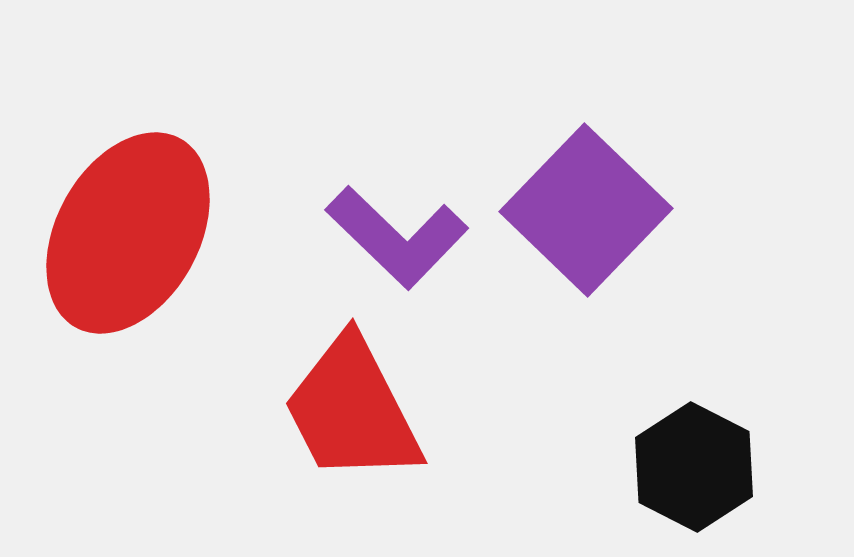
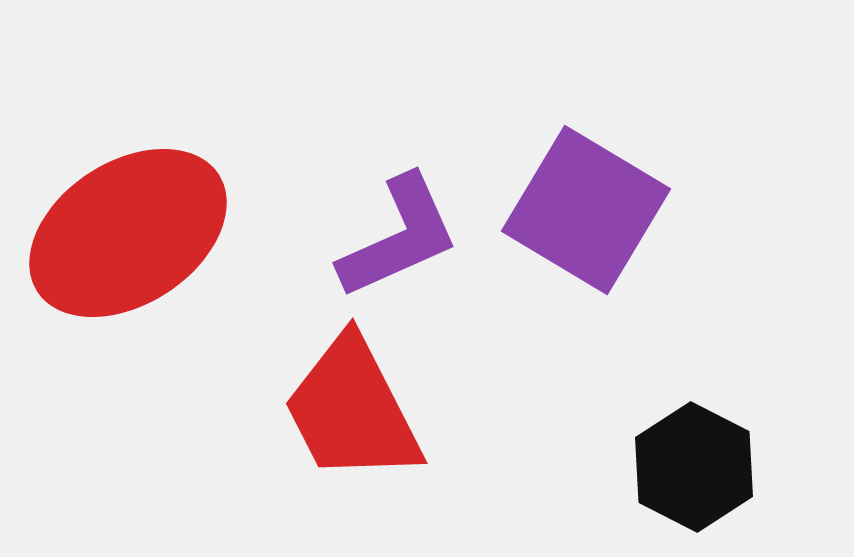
purple square: rotated 13 degrees counterclockwise
red ellipse: rotated 28 degrees clockwise
purple L-shape: moved 2 px right; rotated 68 degrees counterclockwise
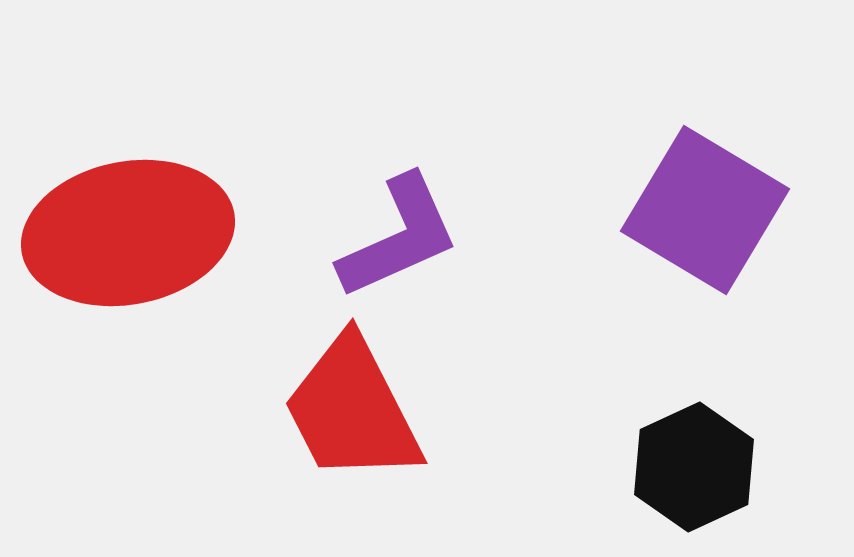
purple square: moved 119 px right
red ellipse: rotated 22 degrees clockwise
black hexagon: rotated 8 degrees clockwise
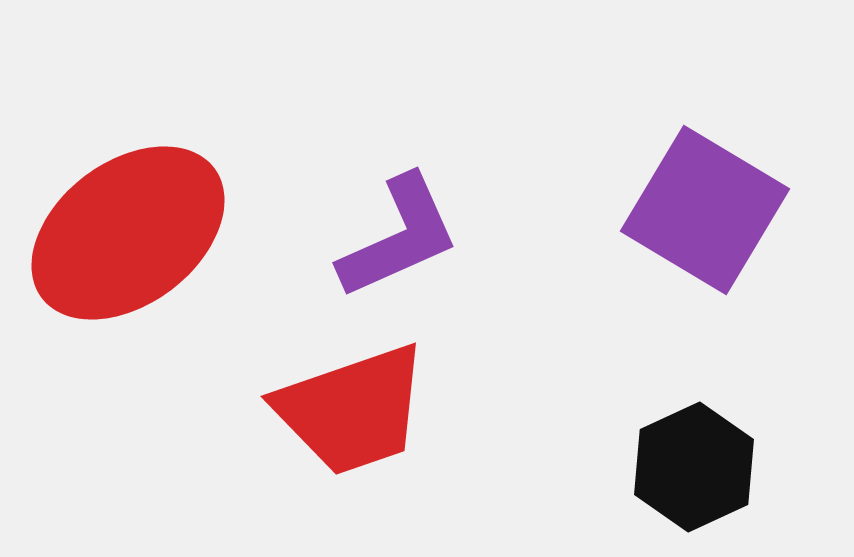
red ellipse: rotated 26 degrees counterclockwise
red trapezoid: rotated 82 degrees counterclockwise
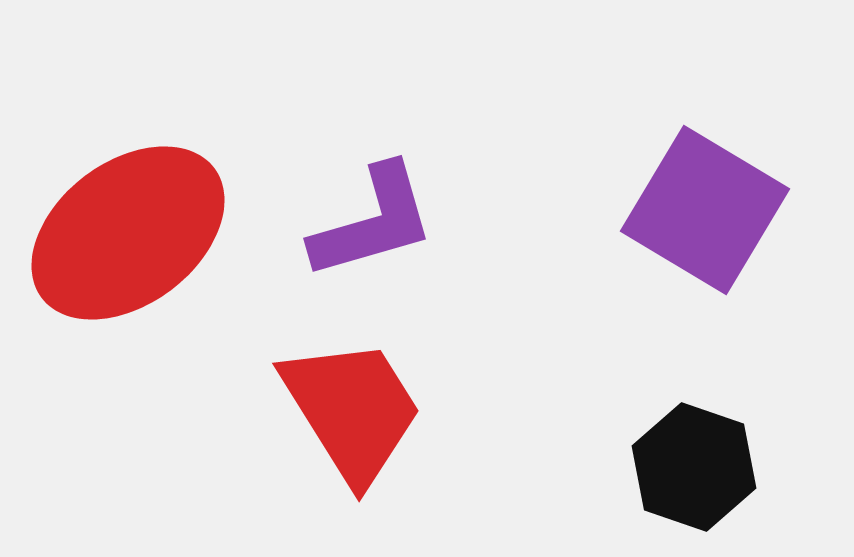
purple L-shape: moved 26 px left, 15 px up; rotated 8 degrees clockwise
red trapezoid: rotated 103 degrees counterclockwise
black hexagon: rotated 16 degrees counterclockwise
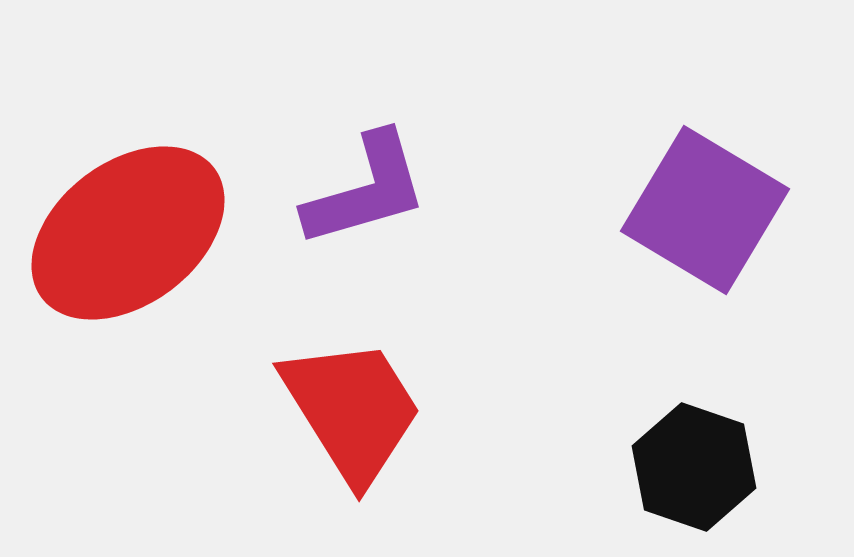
purple L-shape: moved 7 px left, 32 px up
